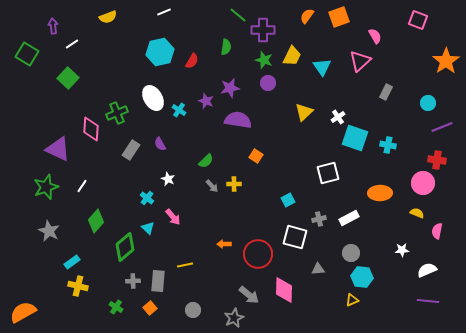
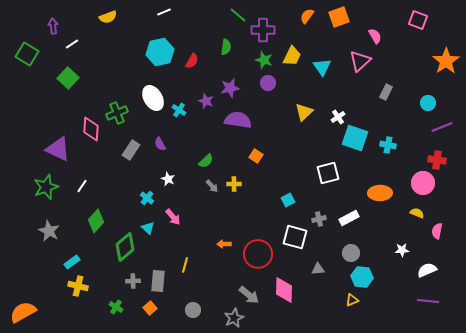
yellow line at (185, 265): rotated 63 degrees counterclockwise
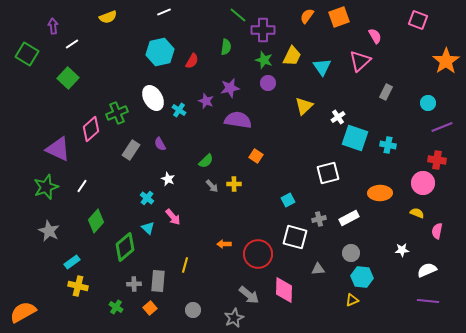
yellow triangle at (304, 112): moved 6 px up
pink diamond at (91, 129): rotated 45 degrees clockwise
gray cross at (133, 281): moved 1 px right, 3 px down
